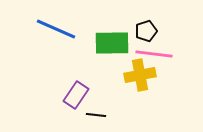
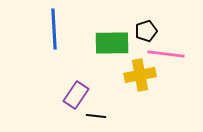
blue line: moved 2 px left; rotated 63 degrees clockwise
pink line: moved 12 px right
black line: moved 1 px down
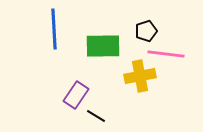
green rectangle: moved 9 px left, 3 px down
yellow cross: moved 1 px down
black line: rotated 24 degrees clockwise
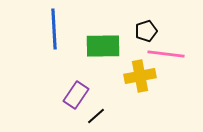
black line: rotated 72 degrees counterclockwise
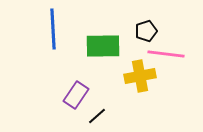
blue line: moved 1 px left
black line: moved 1 px right
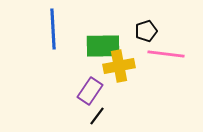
yellow cross: moved 21 px left, 10 px up
purple rectangle: moved 14 px right, 4 px up
black line: rotated 12 degrees counterclockwise
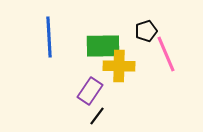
blue line: moved 4 px left, 8 px down
pink line: rotated 60 degrees clockwise
yellow cross: rotated 12 degrees clockwise
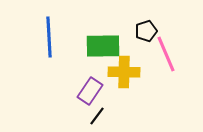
yellow cross: moved 5 px right, 6 px down
